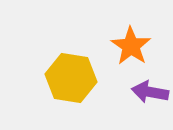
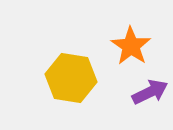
purple arrow: rotated 144 degrees clockwise
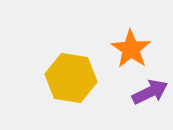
orange star: moved 3 px down
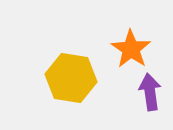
purple arrow: rotated 72 degrees counterclockwise
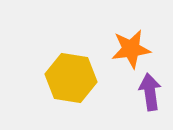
orange star: rotated 30 degrees clockwise
